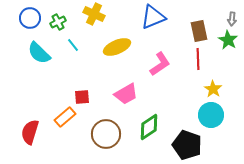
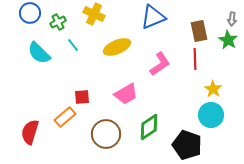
blue circle: moved 5 px up
red line: moved 3 px left
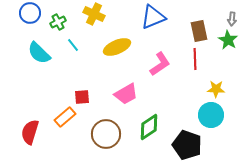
yellow star: moved 3 px right; rotated 30 degrees counterclockwise
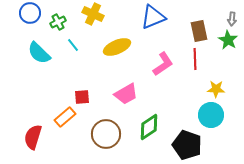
yellow cross: moved 1 px left
pink L-shape: moved 3 px right
red semicircle: moved 3 px right, 5 px down
